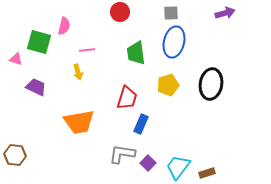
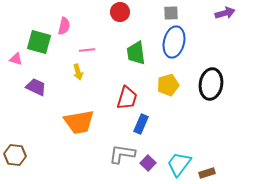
cyan trapezoid: moved 1 px right, 3 px up
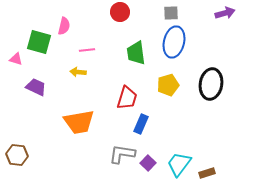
yellow arrow: rotated 112 degrees clockwise
brown hexagon: moved 2 px right
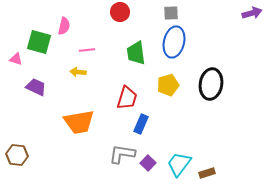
purple arrow: moved 27 px right
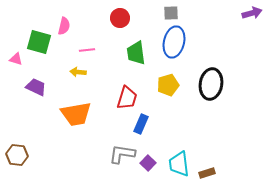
red circle: moved 6 px down
orange trapezoid: moved 3 px left, 8 px up
cyan trapezoid: rotated 44 degrees counterclockwise
